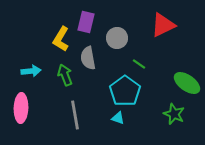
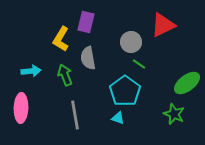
gray circle: moved 14 px right, 4 px down
green ellipse: rotated 72 degrees counterclockwise
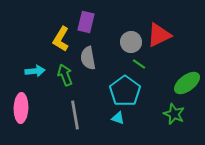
red triangle: moved 4 px left, 10 px down
cyan arrow: moved 4 px right
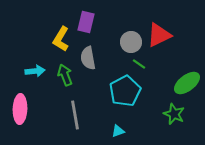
cyan pentagon: rotated 8 degrees clockwise
pink ellipse: moved 1 px left, 1 px down
cyan triangle: moved 13 px down; rotated 40 degrees counterclockwise
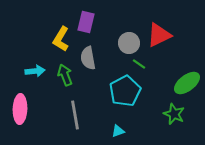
gray circle: moved 2 px left, 1 px down
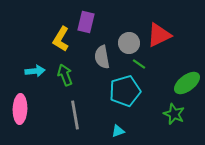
gray semicircle: moved 14 px right, 1 px up
cyan pentagon: rotated 12 degrees clockwise
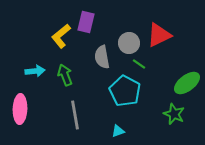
yellow L-shape: moved 3 px up; rotated 20 degrees clockwise
cyan pentagon: rotated 28 degrees counterclockwise
